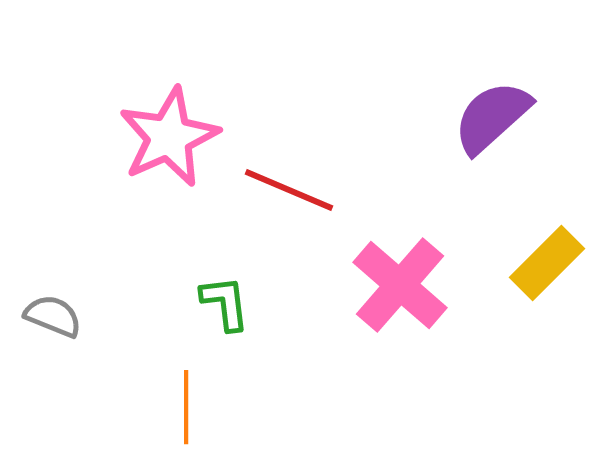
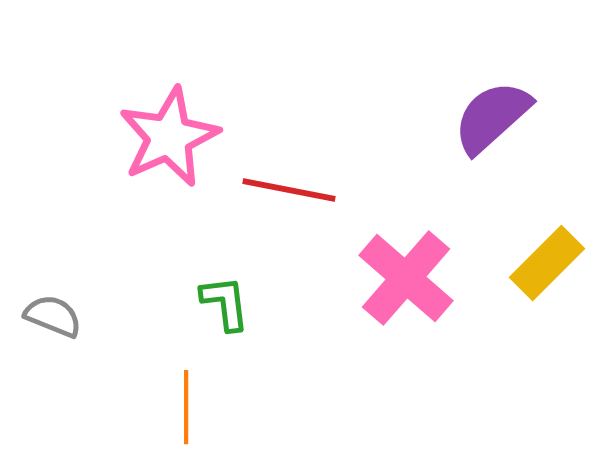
red line: rotated 12 degrees counterclockwise
pink cross: moved 6 px right, 7 px up
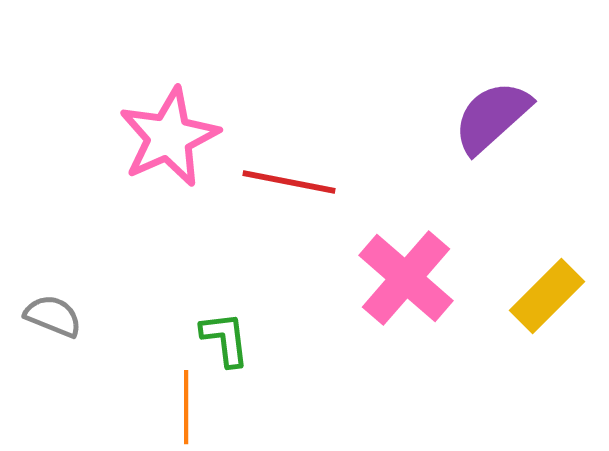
red line: moved 8 px up
yellow rectangle: moved 33 px down
green L-shape: moved 36 px down
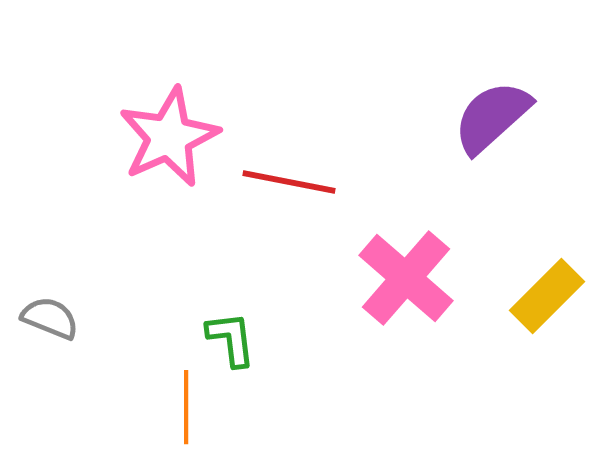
gray semicircle: moved 3 px left, 2 px down
green L-shape: moved 6 px right
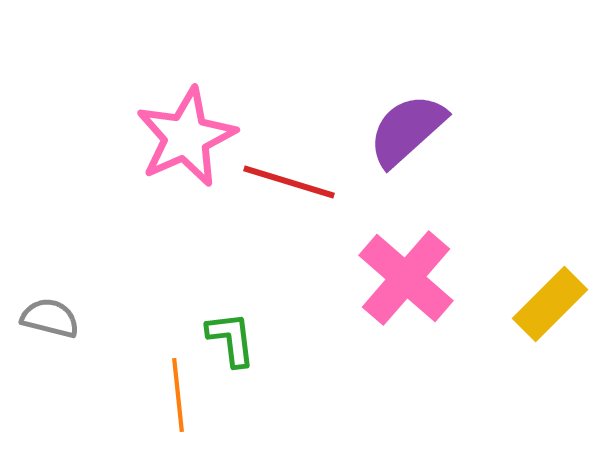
purple semicircle: moved 85 px left, 13 px down
pink star: moved 17 px right
red line: rotated 6 degrees clockwise
yellow rectangle: moved 3 px right, 8 px down
gray semicircle: rotated 8 degrees counterclockwise
orange line: moved 8 px left, 12 px up; rotated 6 degrees counterclockwise
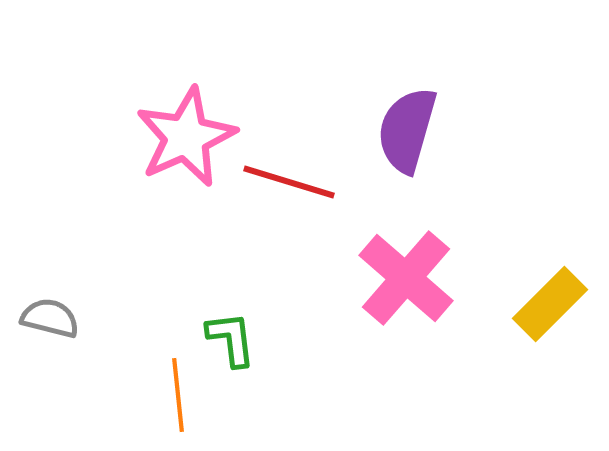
purple semicircle: rotated 32 degrees counterclockwise
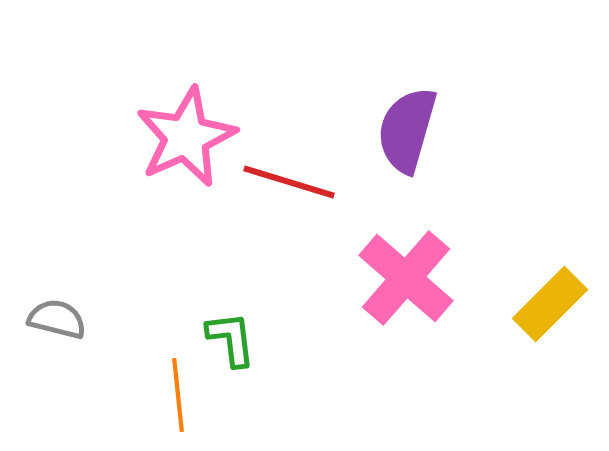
gray semicircle: moved 7 px right, 1 px down
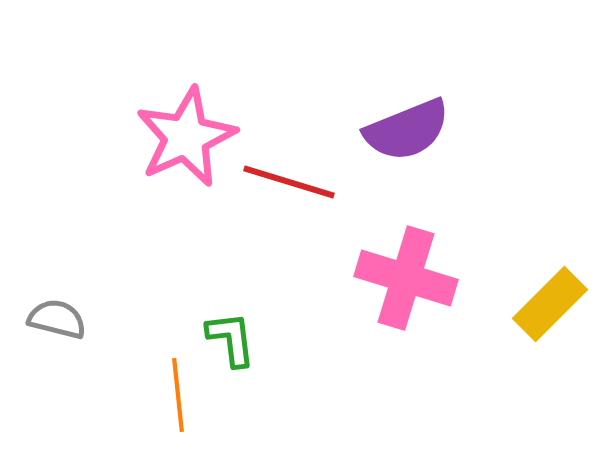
purple semicircle: rotated 128 degrees counterclockwise
pink cross: rotated 24 degrees counterclockwise
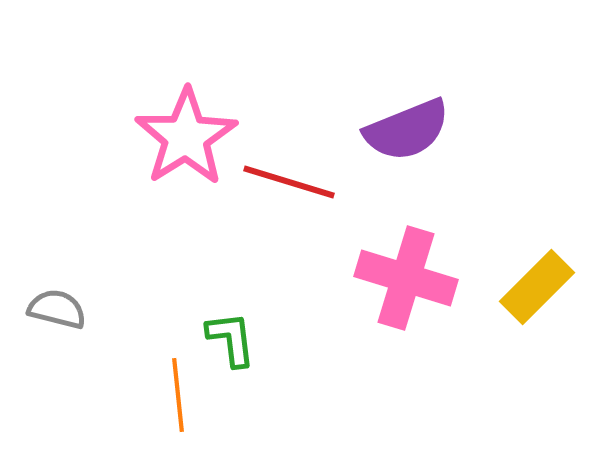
pink star: rotated 8 degrees counterclockwise
yellow rectangle: moved 13 px left, 17 px up
gray semicircle: moved 10 px up
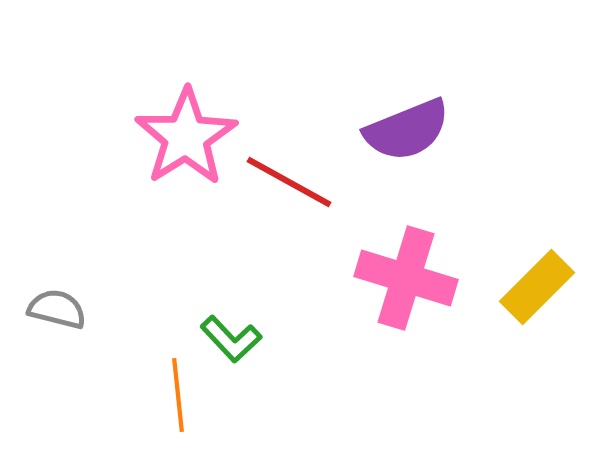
red line: rotated 12 degrees clockwise
green L-shape: rotated 144 degrees clockwise
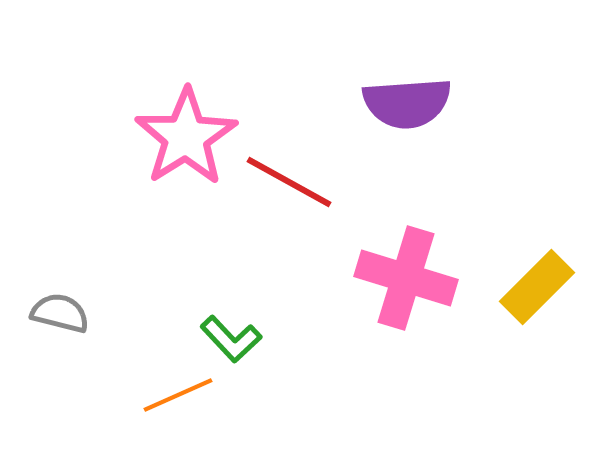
purple semicircle: moved 27 px up; rotated 18 degrees clockwise
gray semicircle: moved 3 px right, 4 px down
orange line: rotated 72 degrees clockwise
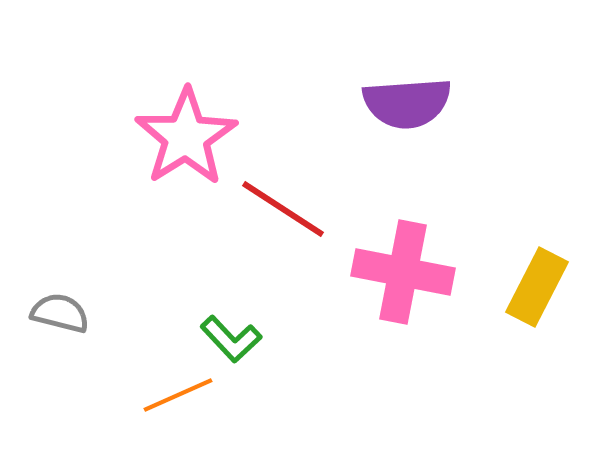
red line: moved 6 px left, 27 px down; rotated 4 degrees clockwise
pink cross: moved 3 px left, 6 px up; rotated 6 degrees counterclockwise
yellow rectangle: rotated 18 degrees counterclockwise
